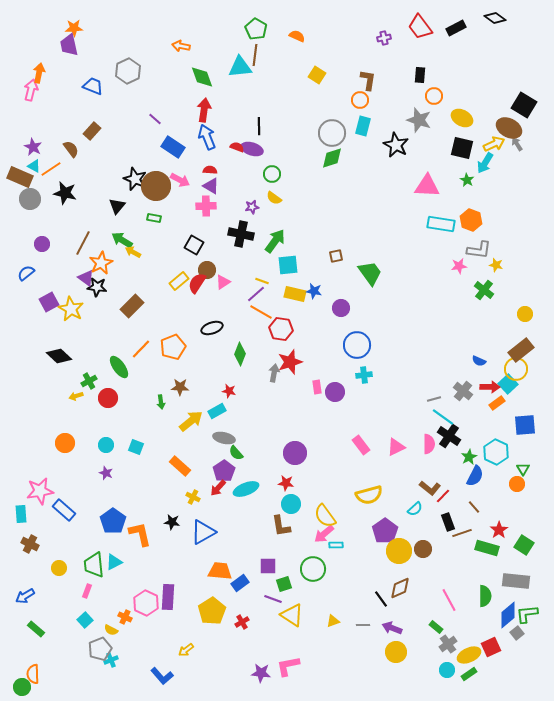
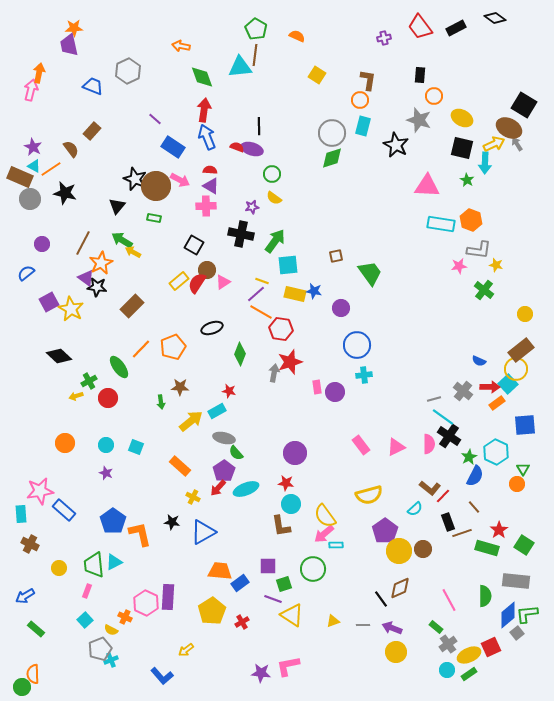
cyan arrow at (485, 163): rotated 30 degrees counterclockwise
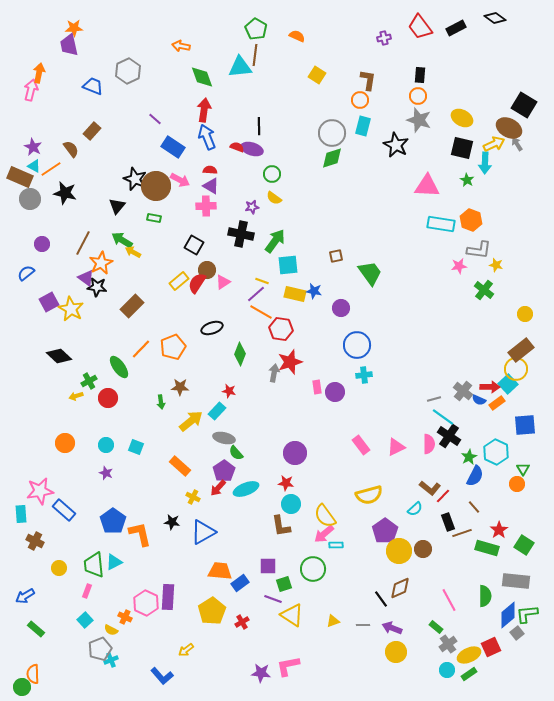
orange circle at (434, 96): moved 16 px left
blue semicircle at (479, 361): moved 39 px down
cyan rectangle at (217, 411): rotated 18 degrees counterclockwise
brown cross at (30, 544): moved 5 px right, 3 px up
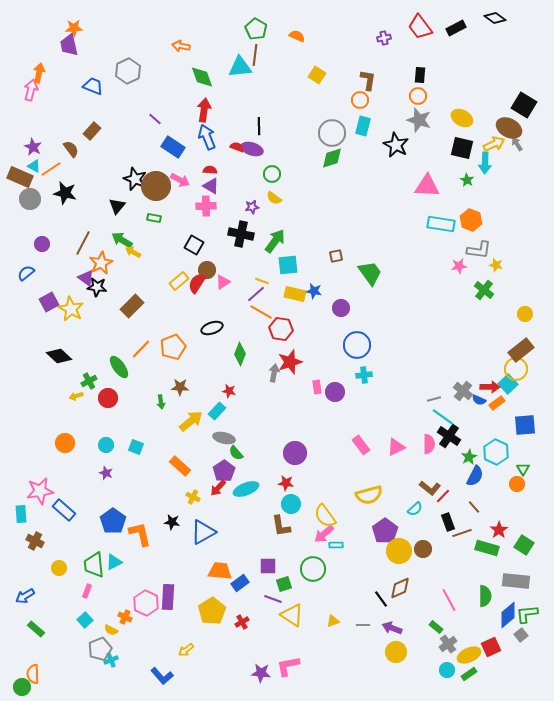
gray square at (517, 633): moved 4 px right, 2 px down
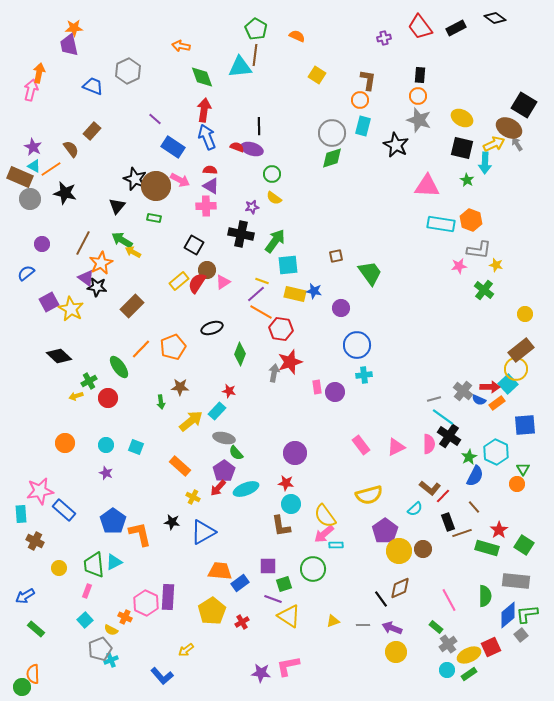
yellow triangle at (292, 615): moved 3 px left, 1 px down
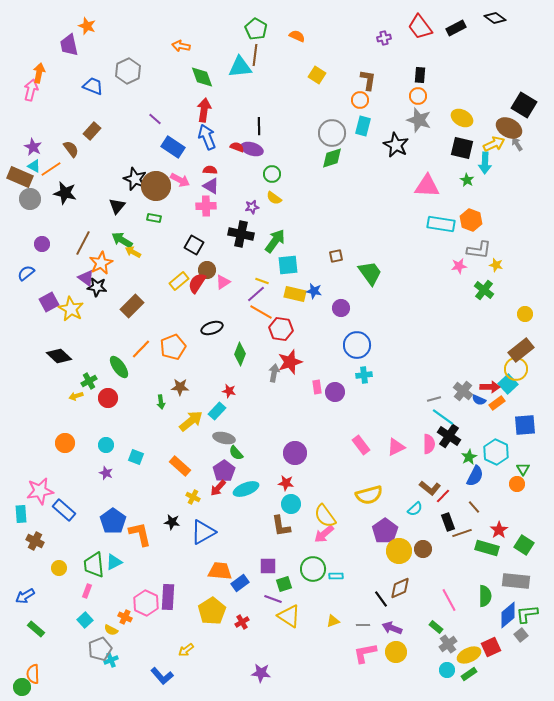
orange star at (74, 28): moved 13 px right, 2 px up; rotated 24 degrees clockwise
cyan square at (136, 447): moved 10 px down
cyan rectangle at (336, 545): moved 31 px down
pink L-shape at (288, 666): moved 77 px right, 13 px up
